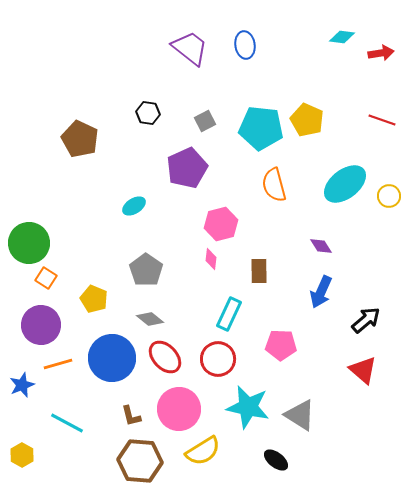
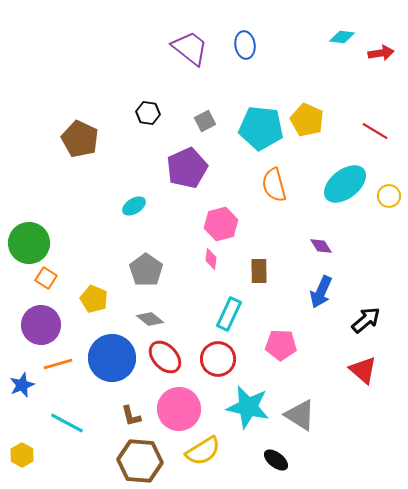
red line at (382, 120): moved 7 px left, 11 px down; rotated 12 degrees clockwise
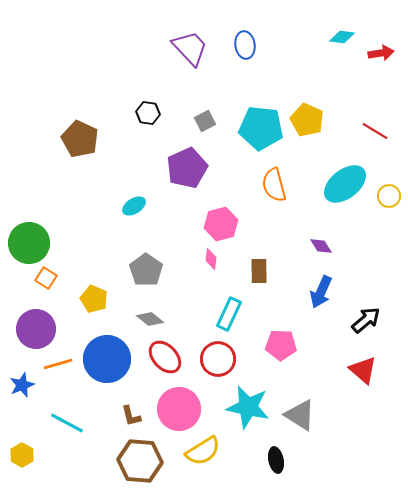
purple trapezoid at (190, 48): rotated 9 degrees clockwise
purple circle at (41, 325): moved 5 px left, 4 px down
blue circle at (112, 358): moved 5 px left, 1 px down
black ellipse at (276, 460): rotated 40 degrees clockwise
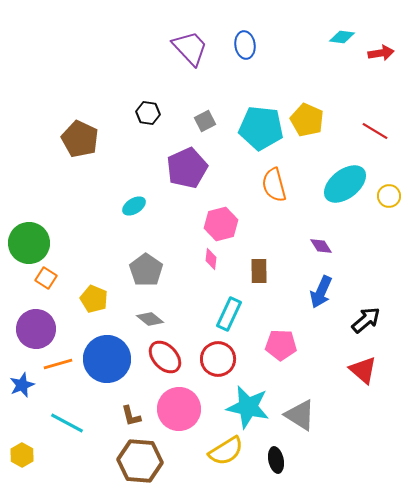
yellow semicircle at (203, 451): moved 23 px right
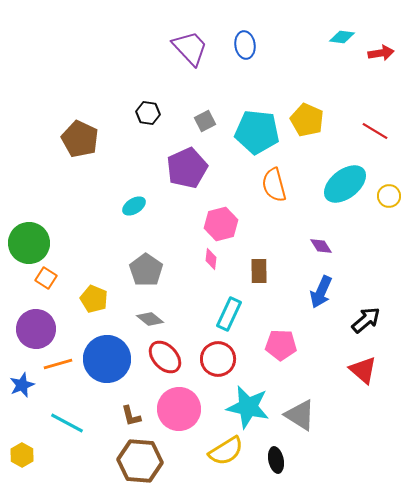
cyan pentagon at (261, 128): moved 4 px left, 4 px down
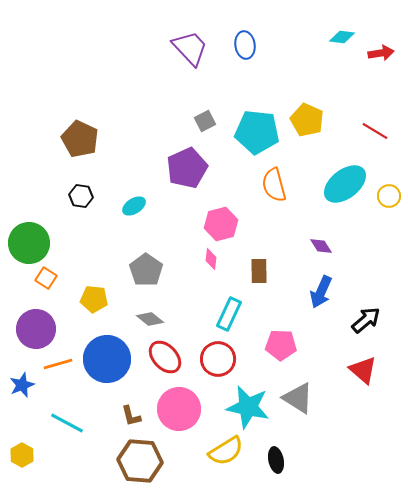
black hexagon at (148, 113): moved 67 px left, 83 px down
yellow pentagon at (94, 299): rotated 16 degrees counterclockwise
gray triangle at (300, 415): moved 2 px left, 17 px up
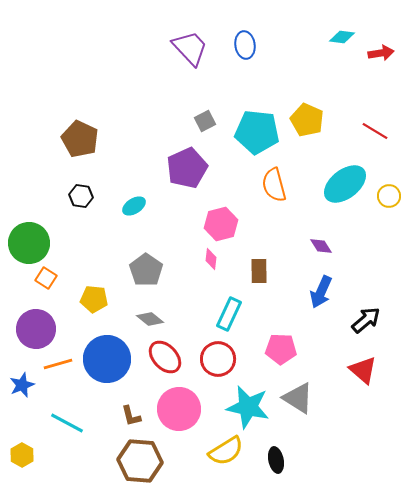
pink pentagon at (281, 345): moved 4 px down
